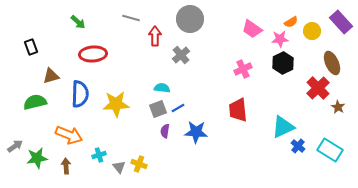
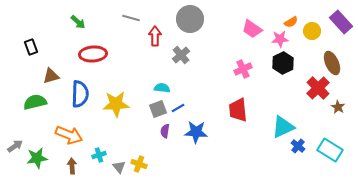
brown arrow: moved 6 px right
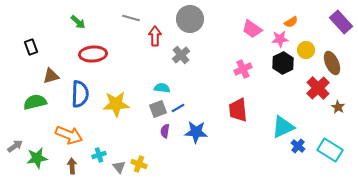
yellow circle: moved 6 px left, 19 px down
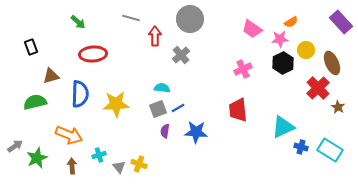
blue cross: moved 3 px right, 1 px down; rotated 24 degrees counterclockwise
green star: rotated 15 degrees counterclockwise
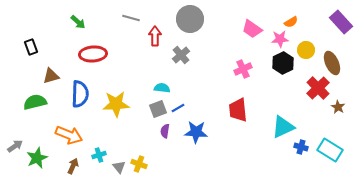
brown arrow: moved 1 px right; rotated 28 degrees clockwise
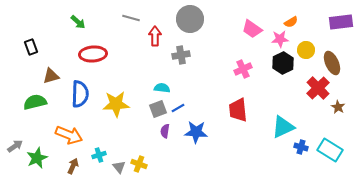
purple rectangle: rotated 55 degrees counterclockwise
gray cross: rotated 30 degrees clockwise
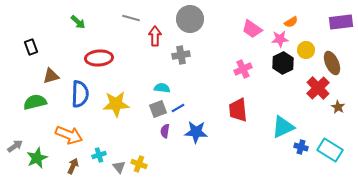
red ellipse: moved 6 px right, 4 px down
